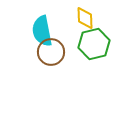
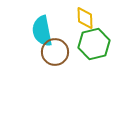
brown circle: moved 4 px right
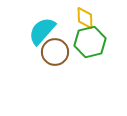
cyan semicircle: rotated 52 degrees clockwise
green hexagon: moved 4 px left, 2 px up
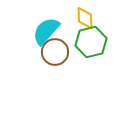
cyan semicircle: moved 4 px right
green hexagon: moved 1 px right
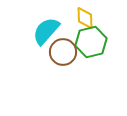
brown circle: moved 8 px right
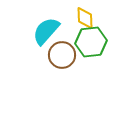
green hexagon: rotated 8 degrees clockwise
brown circle: moved 1 px left, 3 px down
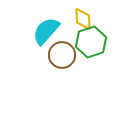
yellow diamond: moved 2 px left, 1 px down
green hexagon: rotated 12 degrees counterclockwise
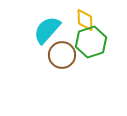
yellow diamond: moved 2 px right, 1 px down
cyan semicircle: moved 1 px right, 1 px up
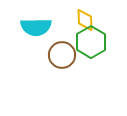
cyan semicircle: moved 11 px left, 3 px up; rotated 132 degrees counterclockwise
green hexagon: rotated 12 degrees counterclockwise
